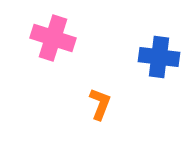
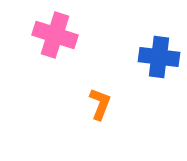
pink cross: moved 2 px right, 3 px up
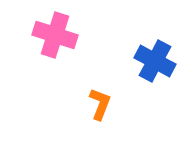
blue cross: moved 4 px left, 4 px down; rotated 21 degrees clockwise
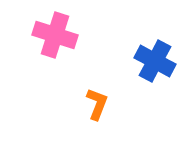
orange L-shape: moved 3 px left
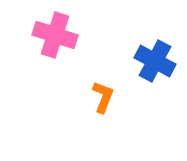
orange L-shape: moved 6 px right, 7 px up
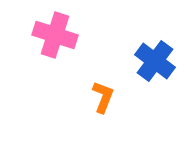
blue cross: rotated 9 degrees clockwise
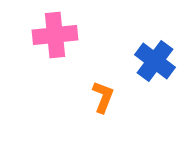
pink cross: rotated 24 degrees counterclockwise
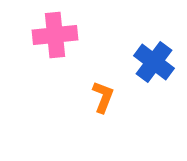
blue cross: moved 1 px left, 1 px down
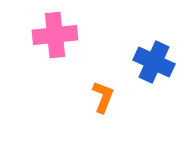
blue cross: rotated 12 degrees counterclockwise
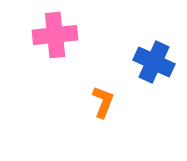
orange L-shape: moved 5 px down
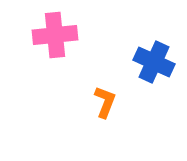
orange L-shape: moved 2 px right
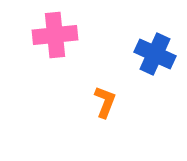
blue cross: moved 1 px right, 8 px up
